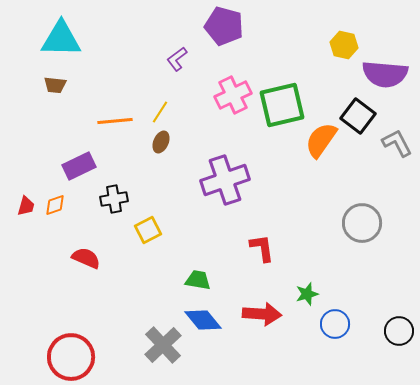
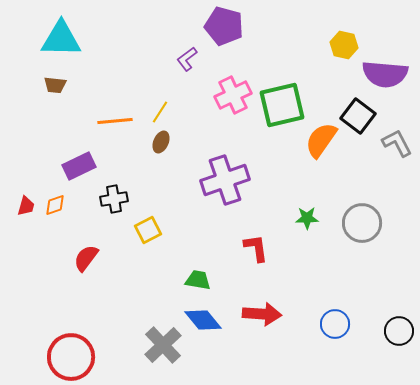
purple L-shape: moved 10 px right
red L-shape: moved 6 px left
red semicircle: rotated 76 degrees counterclockwise
green star: moved 76 px up; rotated 15 degrees clockwise
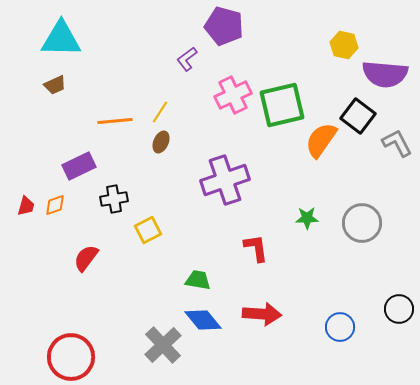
brown trapezoid: rotated 30 degrees counterclockwise
blue circle: moved 5 px right, 3 px down
black circle: moved 22 px up
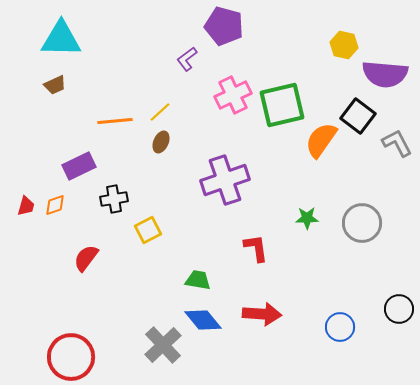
yellow line: rotated 15 degrees clockwise
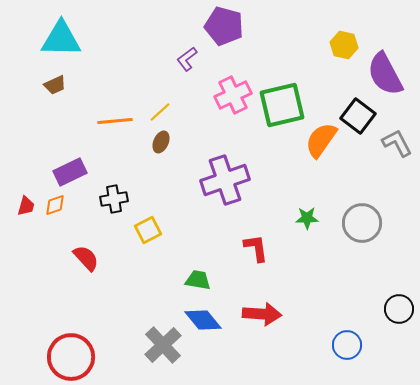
purple semicircle: rotated 57 degrees clockwise
purple rectangle: moved 9 px left, 6 px down
red semicircle: rotated 100 degrees clockwise
blue circle: moved 7 px right, 18 px down
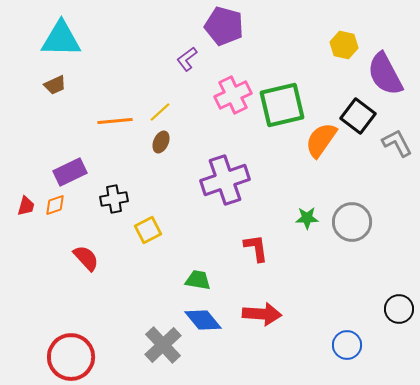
gray circle: moved 10 px left, 1 px up
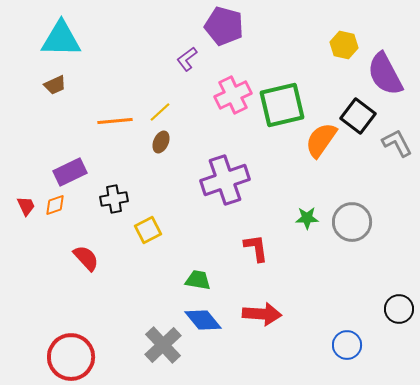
red trapezoid: rotated 40 degrees counterclockwise
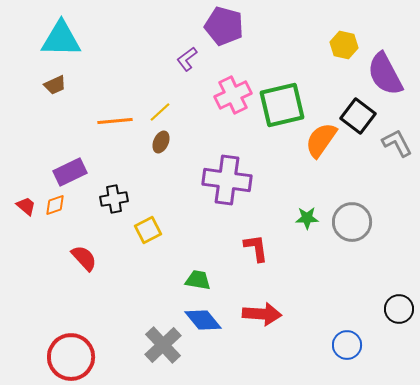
purple cross: moved 2 px right; rotated 27 degrees clockwise
red trapezoid: rotated 25 degrees counterclockwise
red semicircle: moved 2 px left
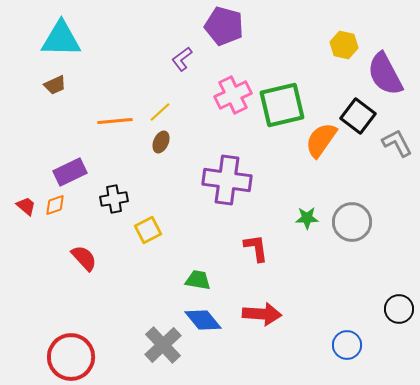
purple L-shape: moved 5 px left
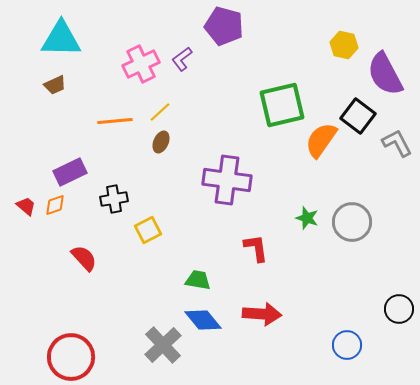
pink cross: moved 92 px left, 31 px up
green star: rotated 20 degrees clockwise
